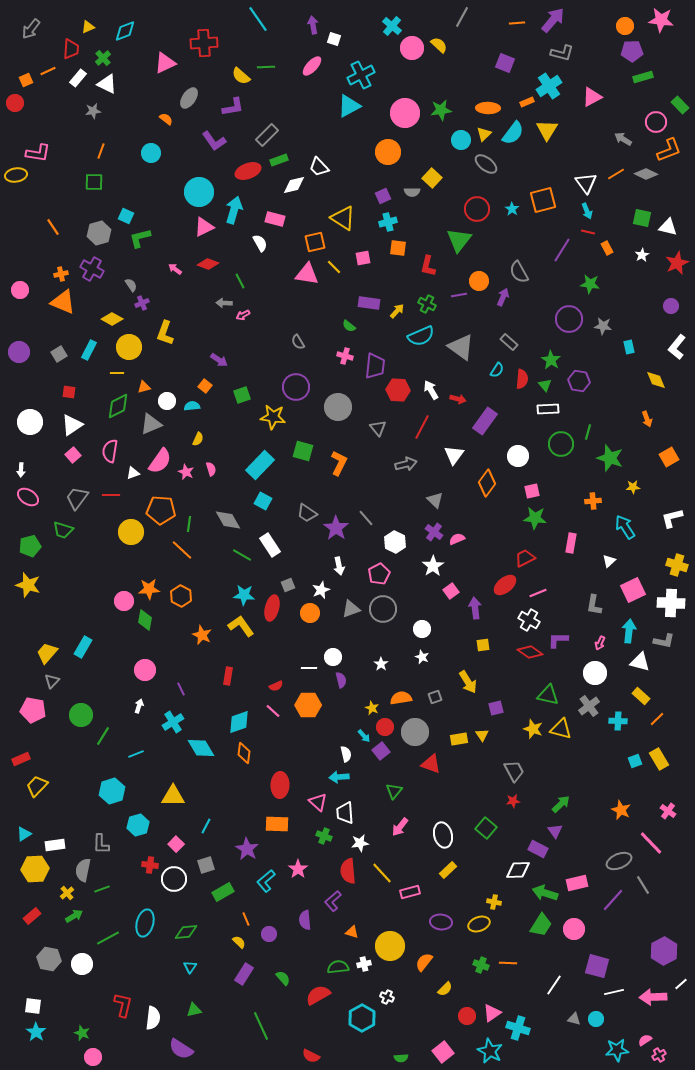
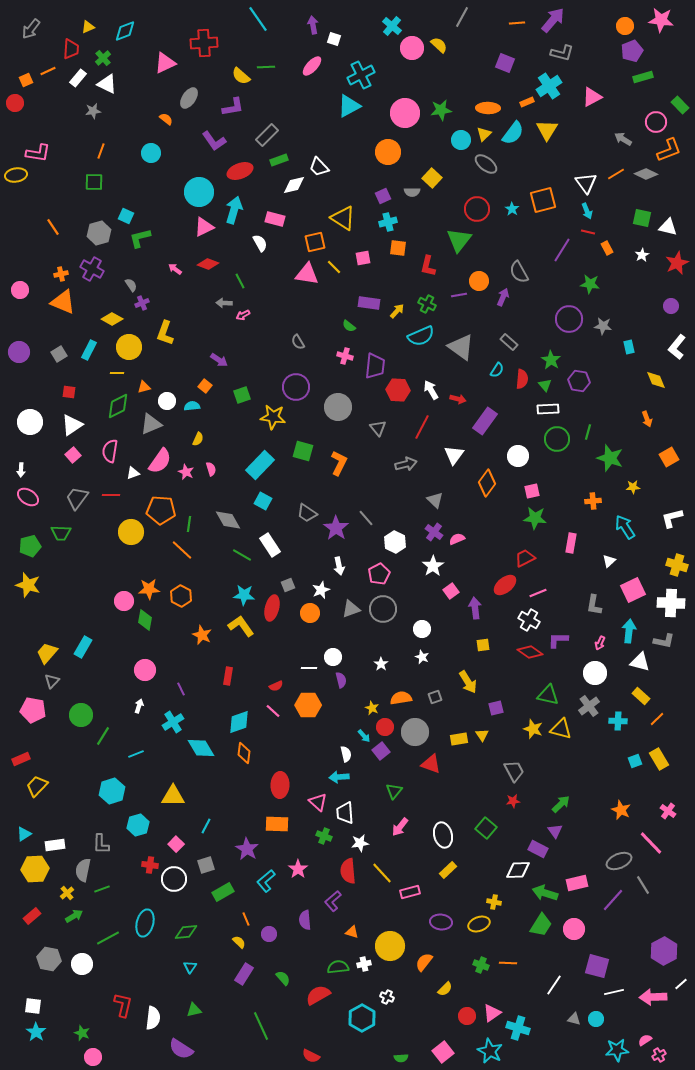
purple pentagon at (632, 51): rotated 20 degrees counterclockwise
red ellipse at (248, 171): moved 8 px left
green circle at (561, 444): moved 4 px left, 5 px up
green trapezoid at (63, 530): moved 2 px left, 3 px down; rotated 15 degrees counterclockwise
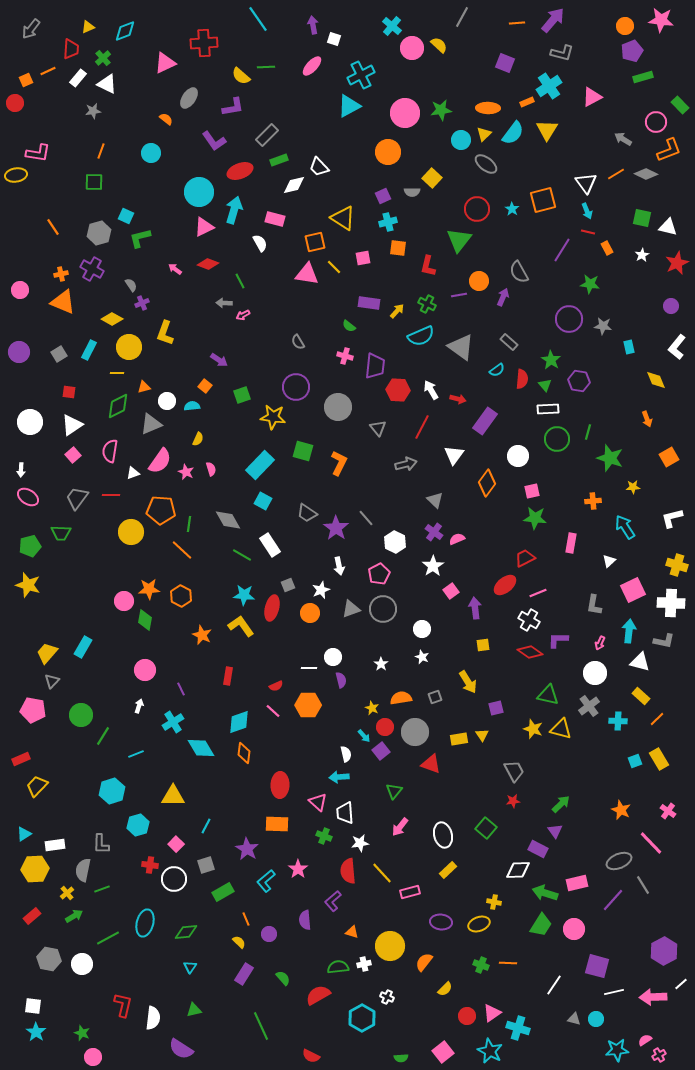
cyan semicircle at (497, 370): rotated 21 degrees clockwise
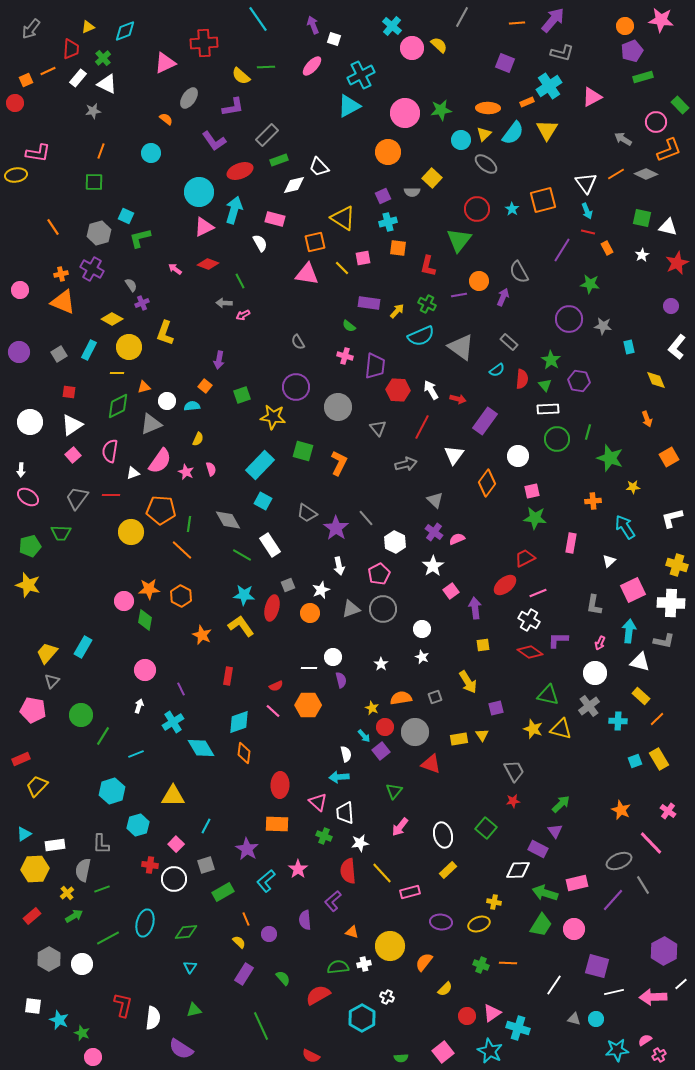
purple arrow at (313, 25): rotated 12 degrees counterclockwise
yellow line at (334, 267): moved 8 px right, 1 px down
purple arrow at (219, 360): rotated 66 degrees clockwise
gray hexagon at (49, 959): rotated 20 degrees clockwise
cyan star at (36, 1032): moved 23 px right, 12 px up; rotated 12 degrees counterclockwise
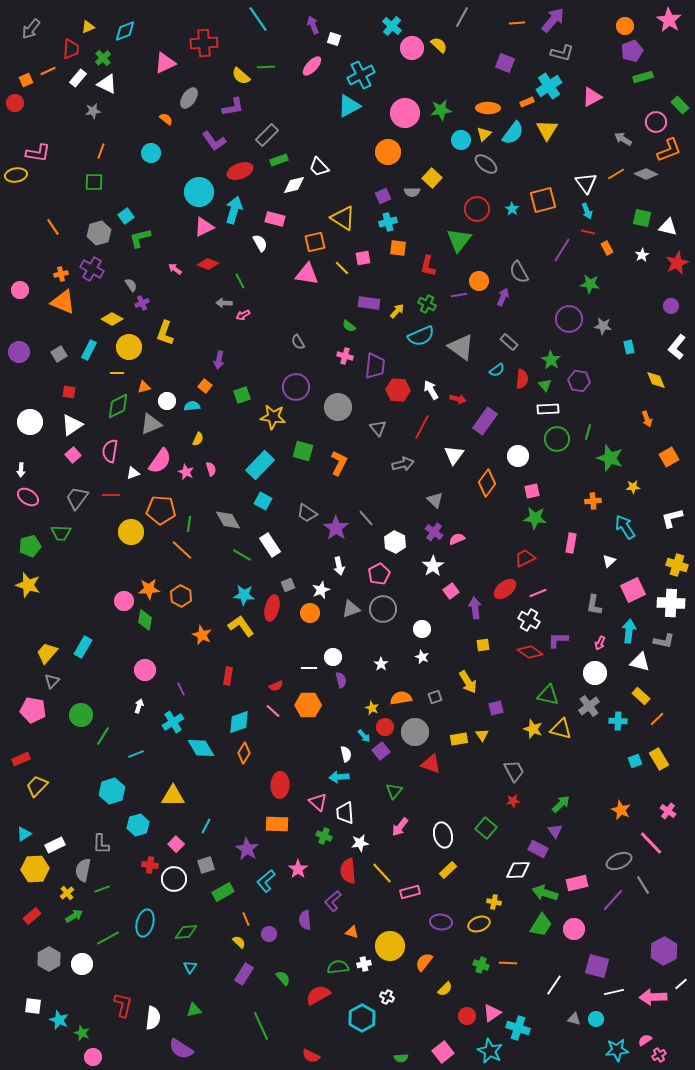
pink star at (661, 20): moved 8 px right; rotated 25 degrees clockwise
cyan square at (126, 216): rotated 28 degrees clockwise
gray arrow at (406, 464): moved 3 px left
red ellipse at (505, 585): moved 4 px down
orange diamond at (244, 753): rotated 25 degrees clockwise
white rectangle at (55, 845): rotated 18 degrees counterclockwise
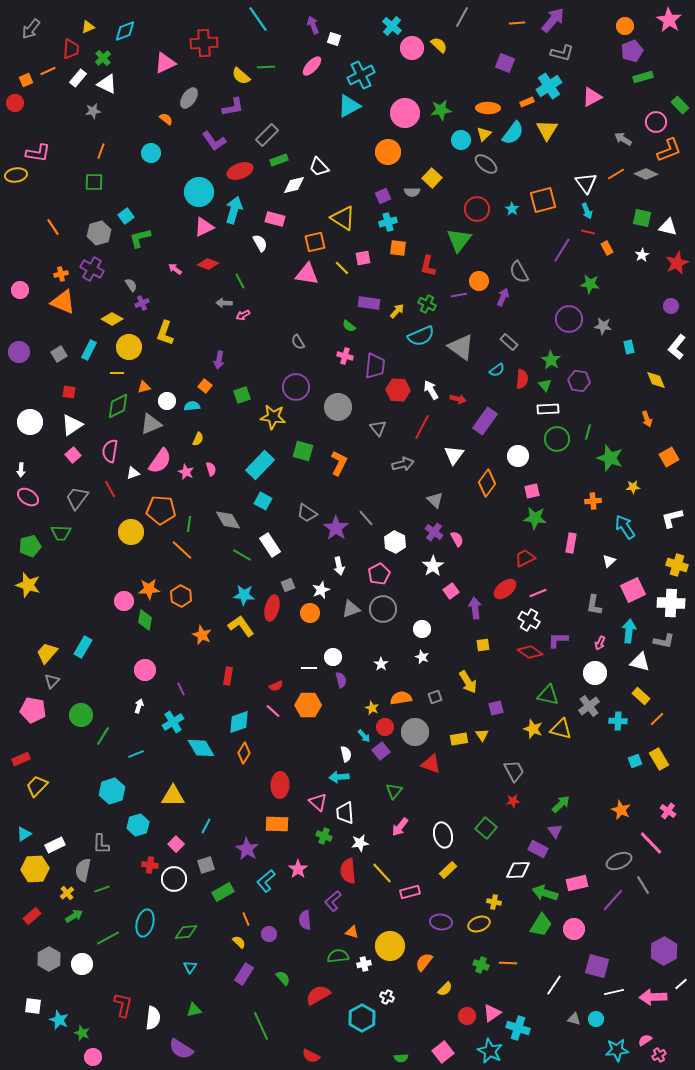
red line at (111, 495): moved 1 px left, 6 px up; rotated 60 degrees clockwise
pink semicircle at (457, 539): rotated 84 degrees clockwise
green semicircle at (338, 967): moved 11 px up
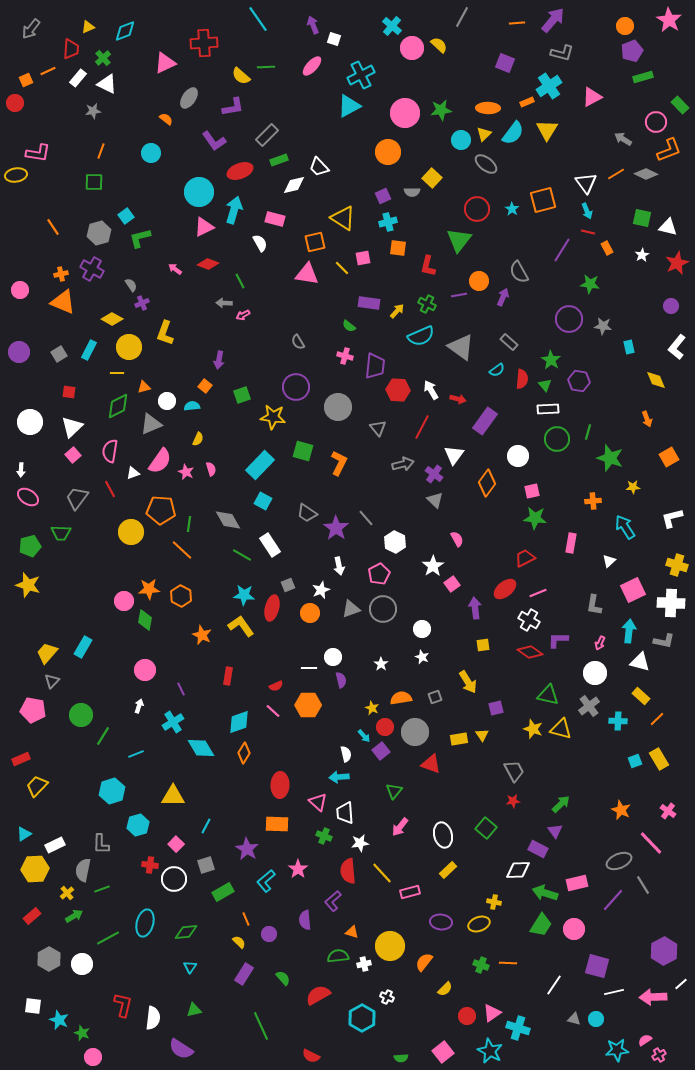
white triangle at (72, 425): moved 2 px down; rotated 10 degrees counterclockwise
purple cross at (434, 532): moved 58 px up
pink square at (451, 591): moved 1 px right, 7 px up
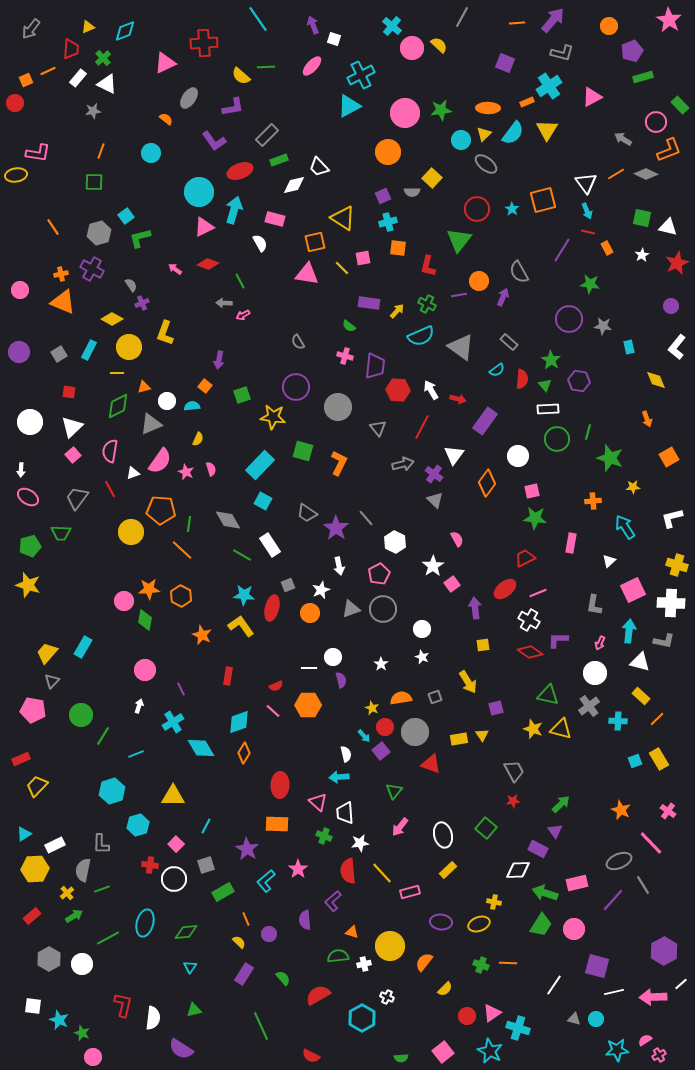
orange circle at (625, 26): moved 16 px left
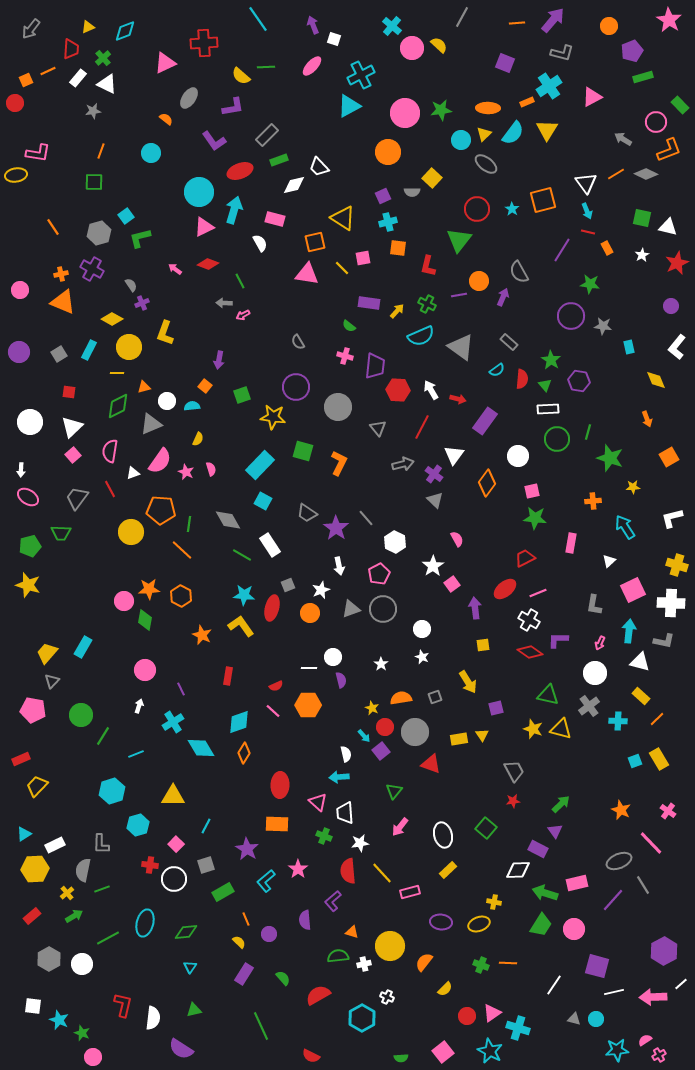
purple circle at (569, 319): moved 2 px right, 3 px up
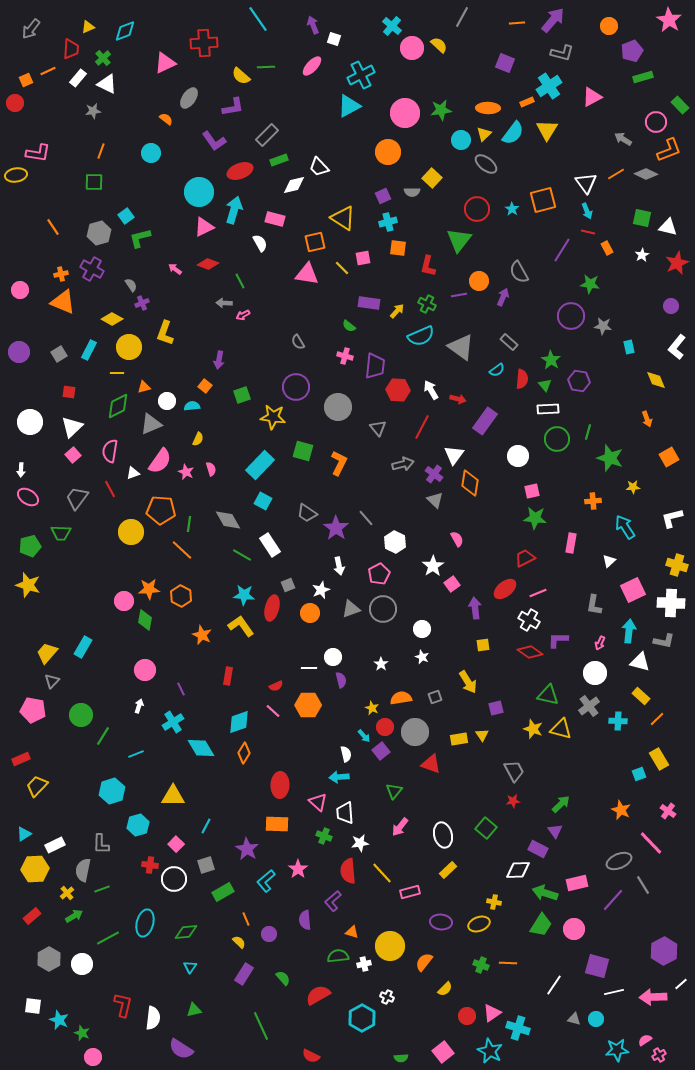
orange diamond at (487, 483): moved 17 px left; rotated 28 degrees counterclockwise
cyan square at (635, 761): moved 4 px right, 13 px down
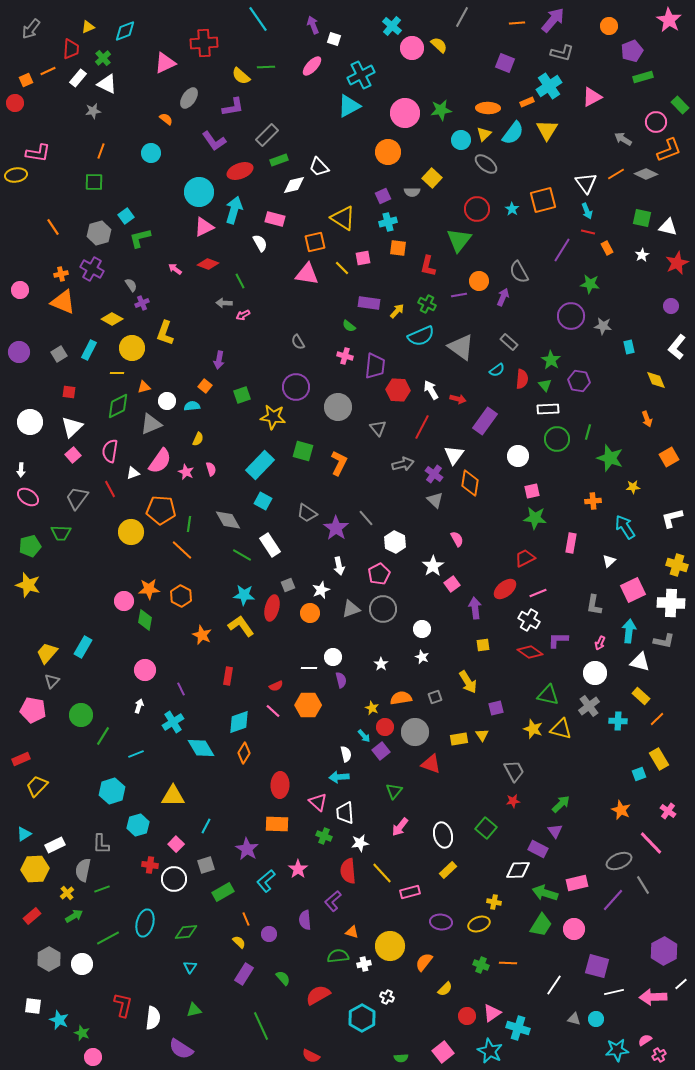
yellow circle at (129, 347): moved 3 px right, 1 px down
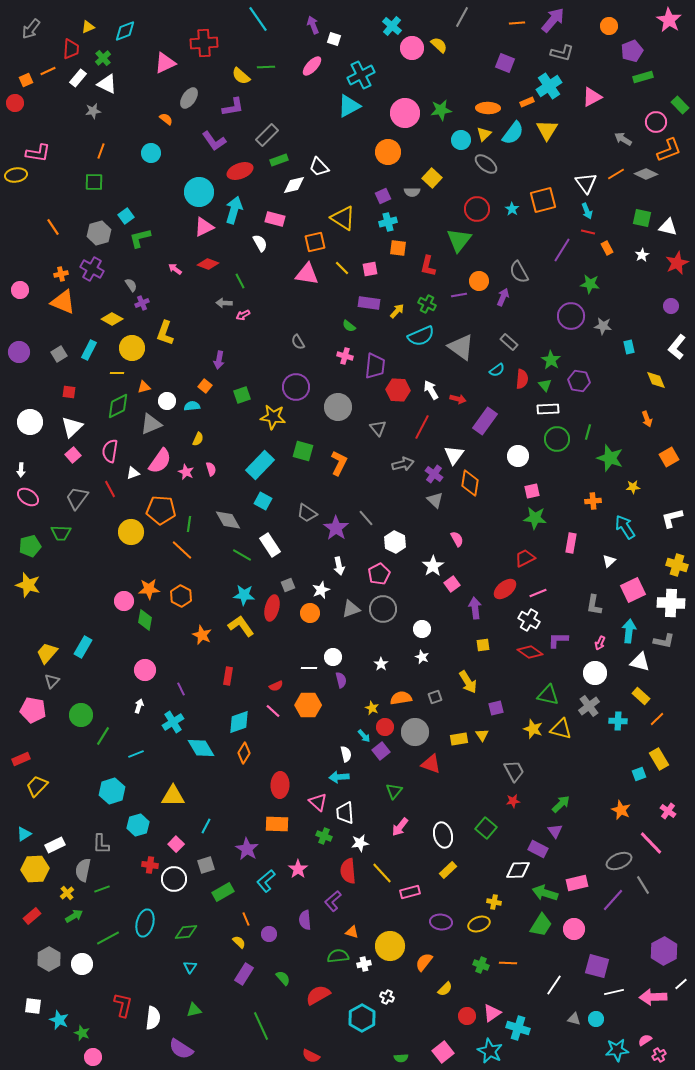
pink square at (363, 258): moved 7 px right, 11 px down
